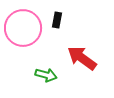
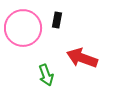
red arrow: rotated 16 degrees counterclockwise
green arrow: rotated 55 degrees clockwise
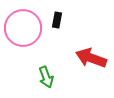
red arrow: moved 9 px right
green arrow: moved 2 px down
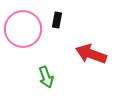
pink circle: moved 1 px down
red arrow: moved 4 px up
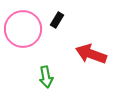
black rectangle: rotated 21 degrees clockwise
green arrow: rotated 10 degrees clockwise
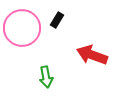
pink circle: moved 1 px left, 1 px up
red arrow: moved 1 px right, 1 px down
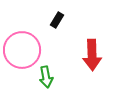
pink circle: moved 22 px down
red arrow: rotated 112 degrees counterclockwise
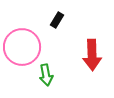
pink circle: moved 3 px up
green arrow: moved 2 px up
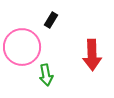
black rectangle: moved 6 px left
